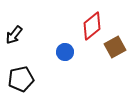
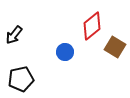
brown square: rotated 30 degrees counterclockwise
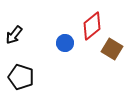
brown square: moved 3 px left, 2 px down
blue circle: moved 9 px up
black pentagon: moved 2 px up; rotated 30 degrees clockwise
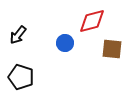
red diamond: moved 5 px up; rotated 24 degrees clockwise
black arrow: moved 4 px right
brown square: rotated 25 degrees counterclockwise
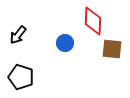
red diamond: moved 1 px right; rotated 72 degrees counterclockwise
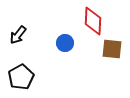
black pentagon: rotated 25 degrees clockwise
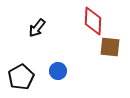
black arrow: moved 19 px right, 7 px up
blue circle: moved 7 px left, 28 px down
brown square: moved 2 px left, 2 px up
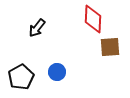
red diamond: moved 2 px up
brown square: rotated 10 degrees counterclockwise
blue circle: moved 1 px left, 1 px down
